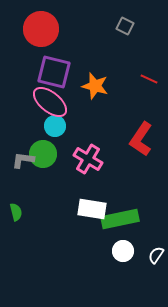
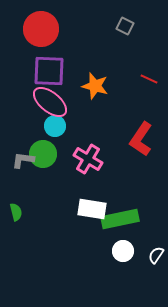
purple square: moved 5 px left, 1 px up; rotated 12 degrees counterclockwise
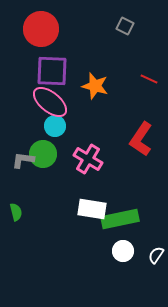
purple square: moved 3 px right
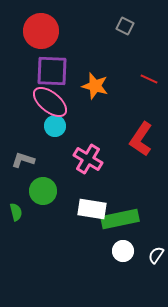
red circle: moved 2 px down
green circle: moved 37 px down
gray L-shape: rotated 10 degrees clockwise
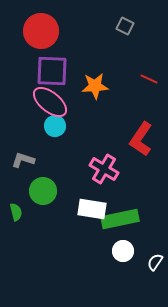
orange star: rotated 20 degrees counterclockwise
pink cross: moved 16 px right, 10 px down
white semicircle: moved 1 px left, 7 px down
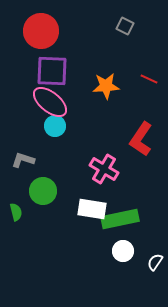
orange star: moved 11 px right
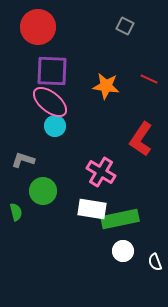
red circle: moved 3 px left, 4 px up
orange star: rotated 12 degrees clockwise
pink cross: moved 3 px left, 3 px down
white semicircle: rotated 54 degrees counterclockwise
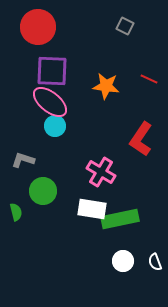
white circle: moved 10 px down
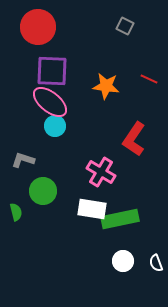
red L-shape: moved 7 px left
white semicircle: moved 1 px right, 1 px down
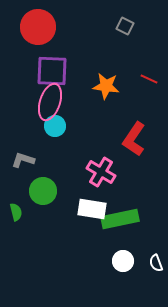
pink ellipse: rotated 69 degrees clockwise
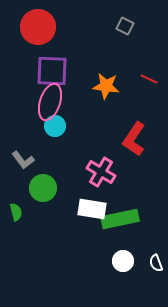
gray L-shape: rotated 145 degrees counterclockwise
green circle: moved 3 px up
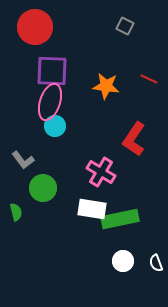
red circle: moved 3 px left
